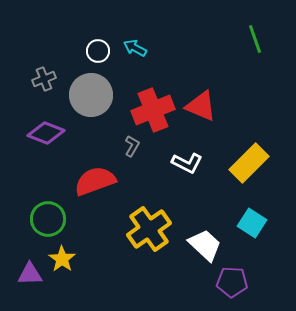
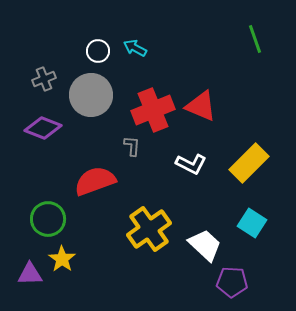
purple diamond: moved 3 px left, 5 px up
gray L-shape: rotated 25 degrees counterclockwise
white L-shape: moved 4 px right, 1 px down
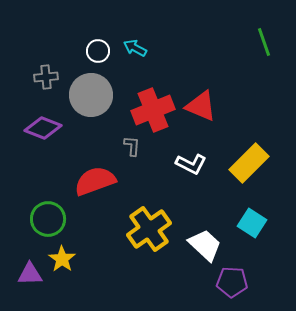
green line: moved 9 px right, 3 px down
gray cross: moved 2 px right, 2 px up; rotated 15 degrees clockwise
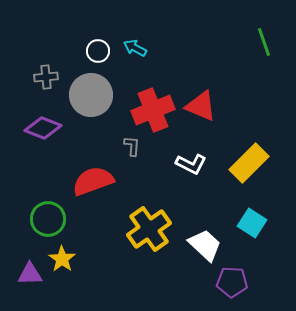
red semicircle: moved 2 px left
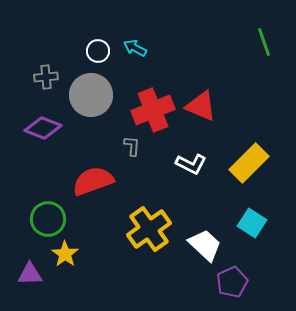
yellow star: moved 3 px right, 5 px up
purple pentagon: rotated 28 degrees counterclockwise
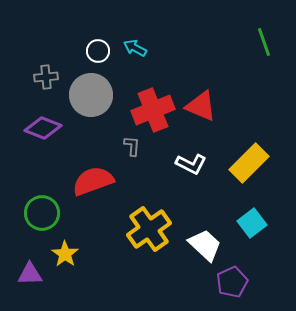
green circle: moved 6 px left, 6 px up
cyan square: rotated 20 degrees clockwise
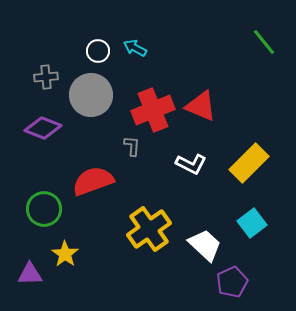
green line: rotated 20 degrees counterclockwise
green circle: moved 2 px right, 4 px up
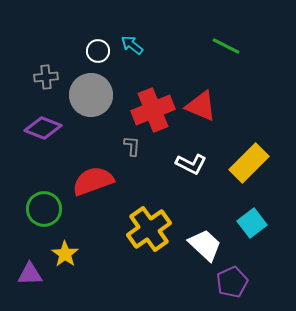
green line: moved 38 px left, 4 px down; rotated 24 degrees counterclockwise
cyan arrow: moved 3 px left, 3 px up; rotated 10 degrees clockwise
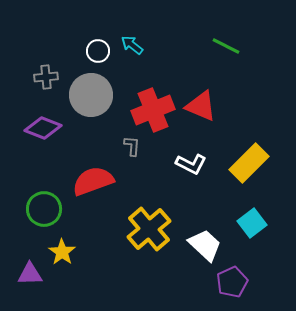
yellow cross: rotated 6 degrees counterclockwise
yellow star: moved 3 px left, 2 px up
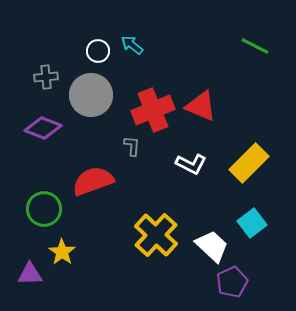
green line: moved 29 px right
yellow cross: moved 7 px right, 6 px down; rotated 6 degrees counterclockwise
white trapezoid: moved 7 px right, 1 px down
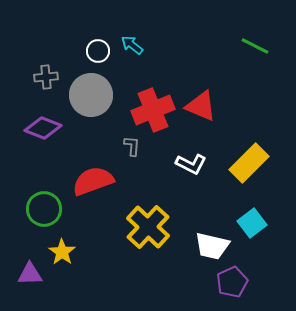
yellow cross: moved 8 px left, 8 px up
white trapezoid: rotated 150 degrees clockwise
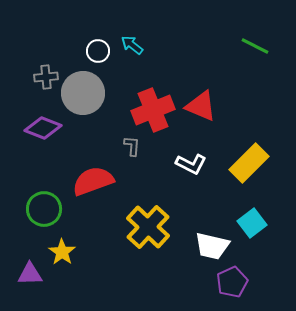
gray circle: moved 8 px left, 2 px up
